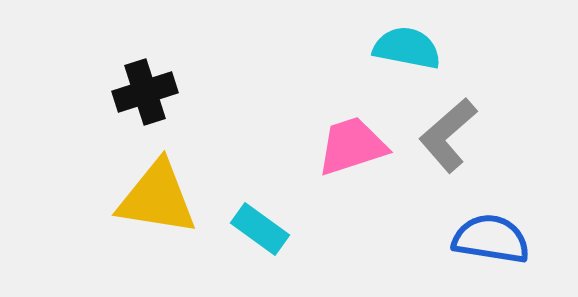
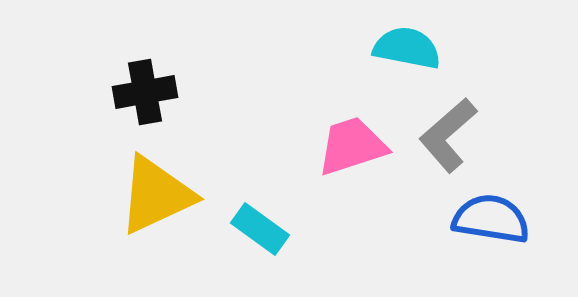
black cross: rotated 8 degrees clockwise
yellow triangle: moved 1 px left, 3 px up; rotated 34 degrees counterclockwise
blue semicircle: moved 20 px up
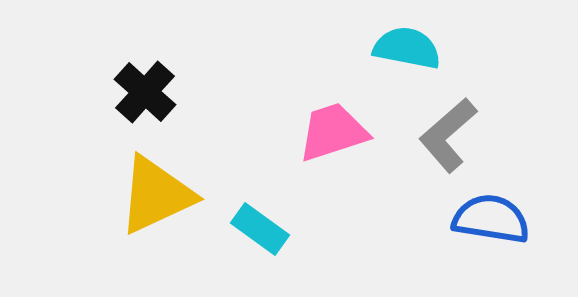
black cross: rotated 38 degrees counterclockwise
pink trapezoid: moved 19 px left, 14 px up
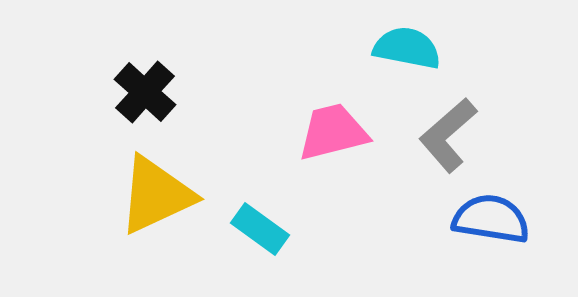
pink trapezoid: rotated 4 degrees clockwise
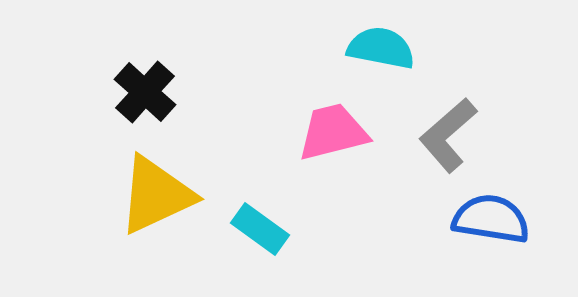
cyan semicircle: moved 26 px left
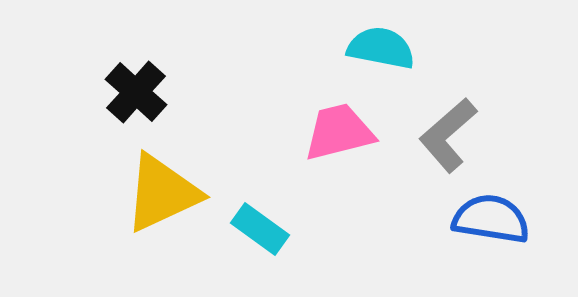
black cross: moved 9 px left
pink trapezoid: moved 6 px right
yellow triangle: moved 6 px right, 2 px up
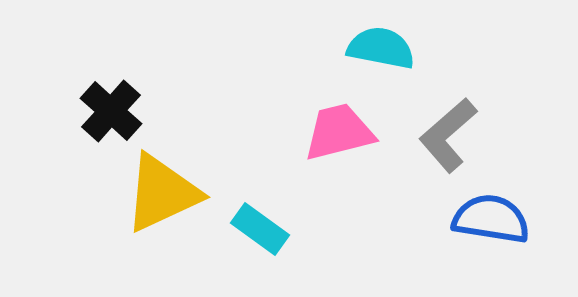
black cross: moved 25 px left, 19 px down
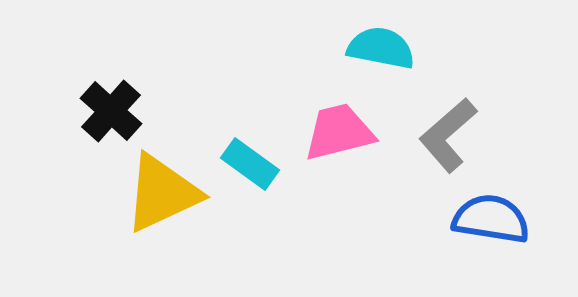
cyan rectangle: moved 10 px left, 65 px up
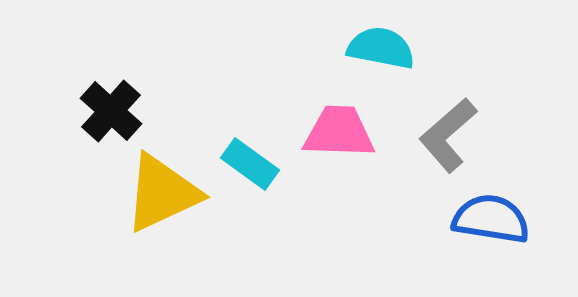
pink trapezoid: rotated 16 degrees clockwise
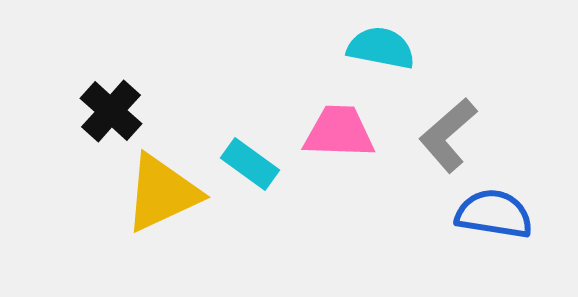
blue semicircle: moved 3 px right, 5 px up
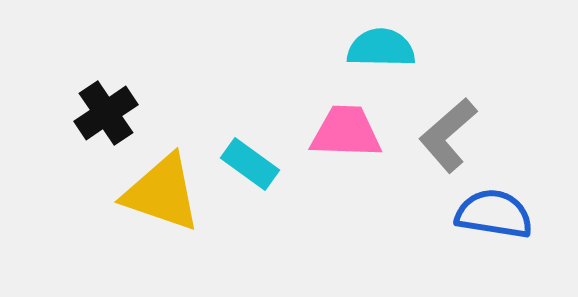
cyan semicircle: rotated 10 degrees counterclockwise
black cross: moved 5 px left, 2 px down; rotated 14 degrees clockwise
pink trapezoid: moved 7 px right
yellow triangle: rotated 44 degrees clockwise
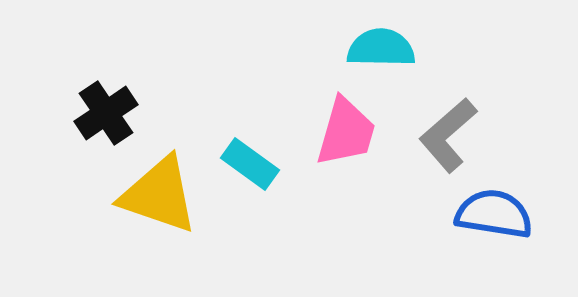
pink trapezoid: rotated 104 degrees clockwise
yellow triangle: moved 3 px left, 2 px down
